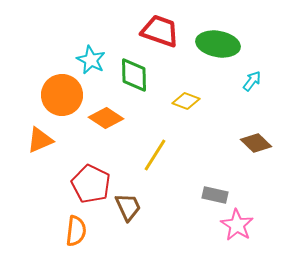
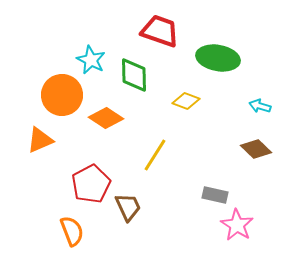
green ellipse: moved 14 px down
cyan arrow: moved 8 px right, 25 px down; rotated 110 degrees counterclockwise
brown diamond: moved 6 px down
red pentagon: rotated 18 degrees clockwise
orange semicircle: moved 4 px left; rotated 28 degrees counterclockwise
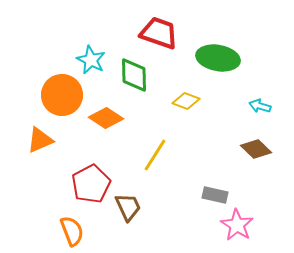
red trapezoid: moved 1 px left, 2 px down
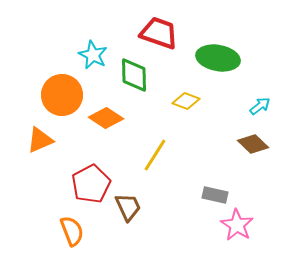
cyan star: moved 2 px right, 5 px up
cyan arrow: rotated 125 degrees clockwise
brown diamond: moved 3 px left, 5 px up
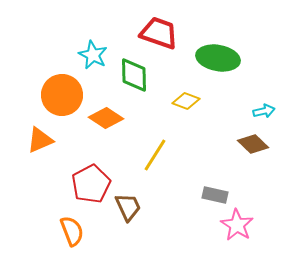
cyan arrow: moved 4 px right, 5 px down; rotated 25 degrees clockwise
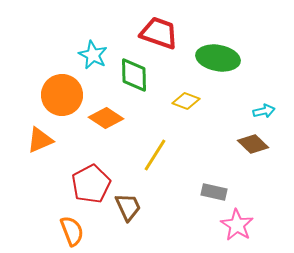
gray rectangle: moved 1 px left, 3 px up
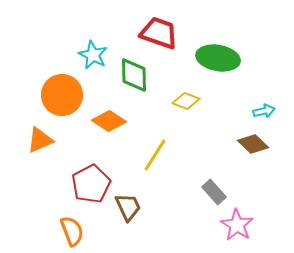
orange diamond: moved 3 px right, 3 px down
gray rectangle: rotated 35 degrees clockwise
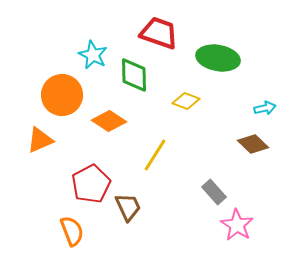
cyan arrow: moved 1 px right, 3 px up
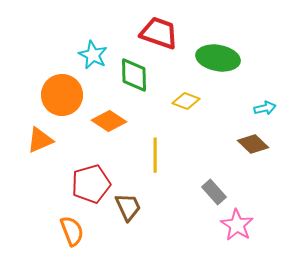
yellow line: rotated 32 degrees counterclockwise
red pentagon: rotated 12 degrees clockwise
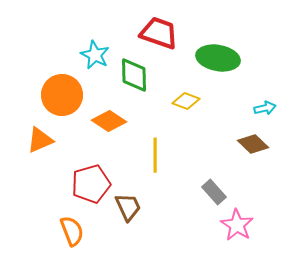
cyan star: moved 2 px right
